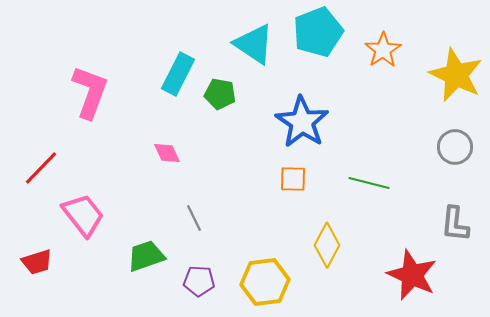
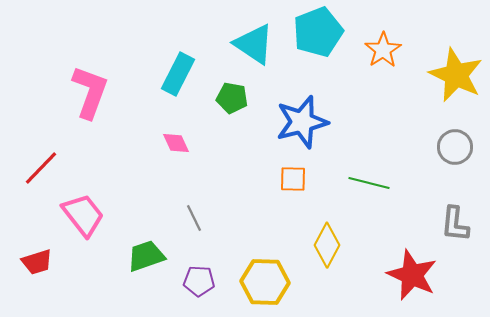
green pentagon: moved 12 px right, 4 px down
blue star: rotated 24 degrees clockwise
pink diamond: moved 9 px right, 10 px up
yellow hexagon: rotated 9 degrees clockwise
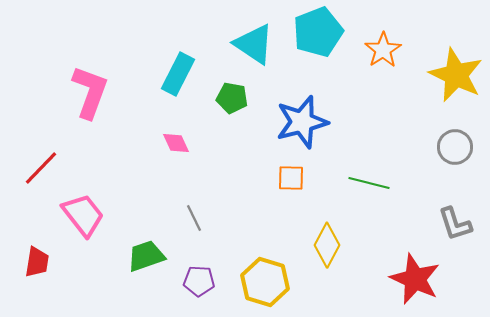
orange square: moved 2 px left, 1 px up
gray L-shape: rotated 24 degrees counterclockwise
red trapezoid: rotated 64 degrees counterclockwise
red star: moved 3 px right, 4 px down
yellow hexagon: rotated 15 degrees clockwise
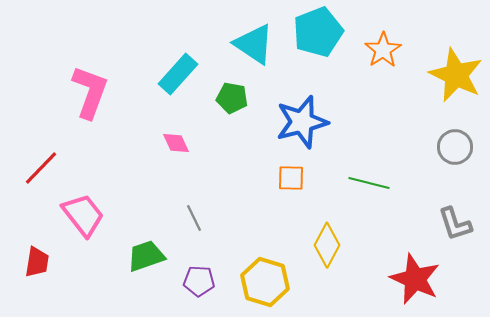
cyan rectangle: rotated 15 degrees clockwise
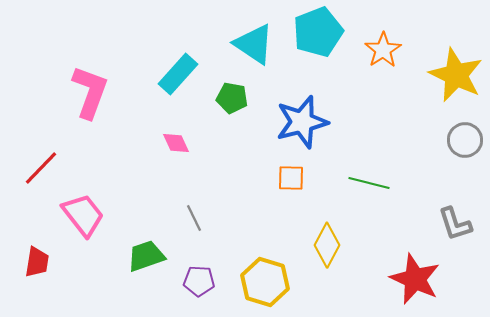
gray circle: moved 10 px right, 7 px up
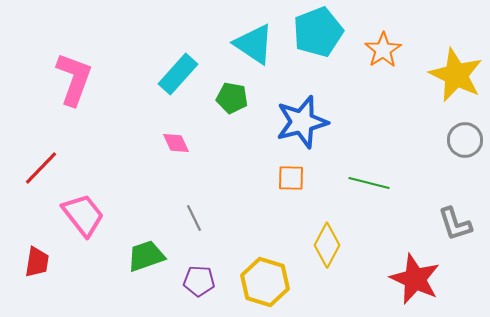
pink L-shape: moved 16 px left, 13 px up
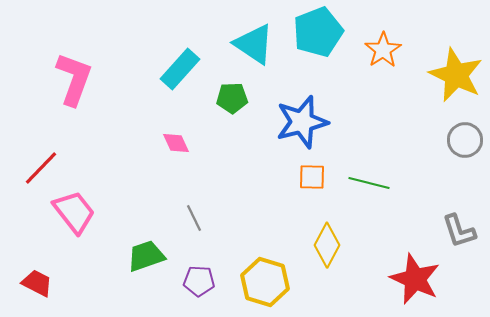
cyan rectangle: moved 2 px right, 5 px up
green pentagon: rotated 12 degrees counterclockwise
orange square: moved 21 px right, 1 px up
pink trapezoid: moved 9 px left, 3 px up
gray L-shape: moved 4 px right, 7 px down
red trapezoid: moved 21 px down; rotated 72 degrees counterclockwise
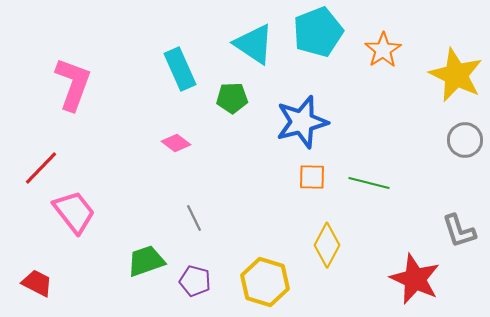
cyan rectangle: rotated 66 degrees counterclockwise
pink L-shape: moved 1 px left, 5 px down
pink diamond: rotated 28 degrees counterclockwise
green trapezoid: moved 5 px down
purple pentagon: moved 4 px left; rotated 12 degrees clockwise
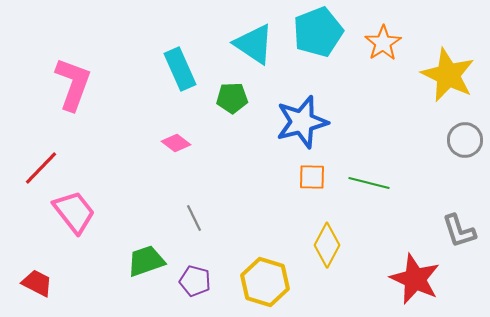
orange star: moved 7 px up
yellow star: moved 8 px left
